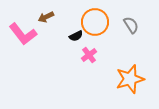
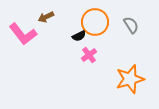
black semicircle: moved 3 px right
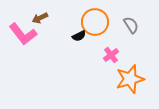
brown arrow: moved 6 px left, 1 px down
pink cross: moved 22 px right
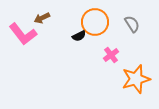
brown arrow: moved 2 px right
gray semicircle: moved 1 px right, 1 px up
orange star: moved 6 px right
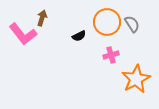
brown arrow: rotated 133 degrees clockwise
orange circle: moved 12 px right
pink cross: rotated 21 degrees clockwise
orange star: rotated 12 degrees counterclockwise
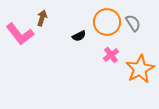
gray semicircle: moved 1 px right, 1 px up
pink L-shape: moved 3 px left
pink cross: rotated 21 degrees counterclockwise
orange star: moved 4 px right, 10 px up
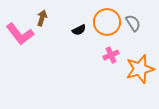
black semicircle: moved 6 px up
pink cross: rotated 14 degrees clockwise
orange star: rotated 12 degrees clockwise
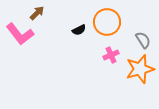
brown arrow: moved 5 px left, 5 px up; rotated 28 degrees clockwise
gray semicircle: moved 10 px right, 17 px down
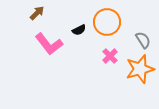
pink L-shape: moved 29 px right, 10 px down
pink cross: moved 1 px left, 1 px down; rotated 21 degrees counterclockwise
